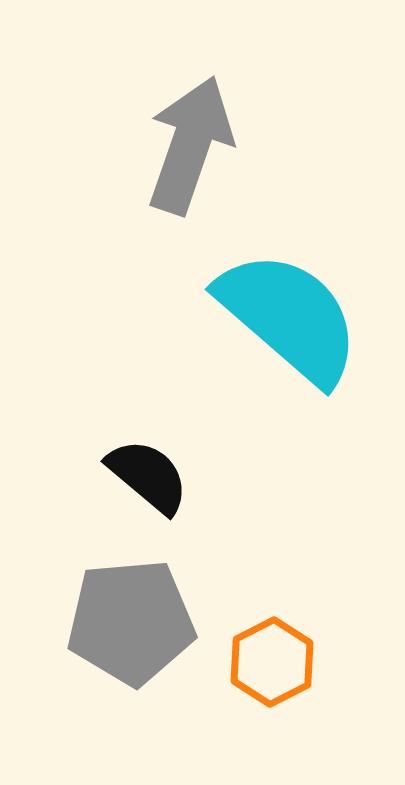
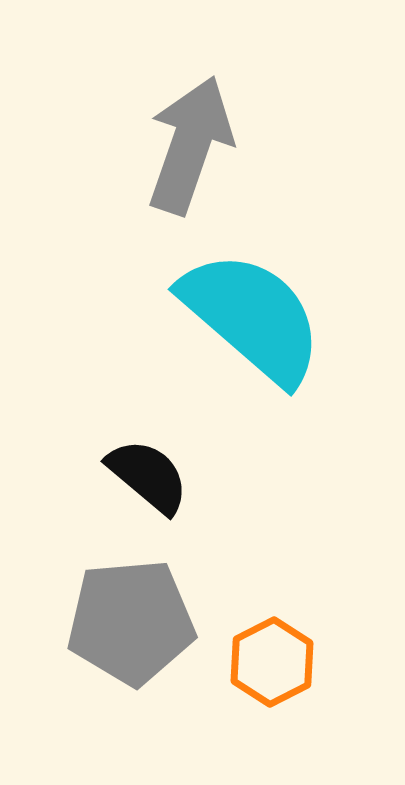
cyan semicircle: moved 37 px left
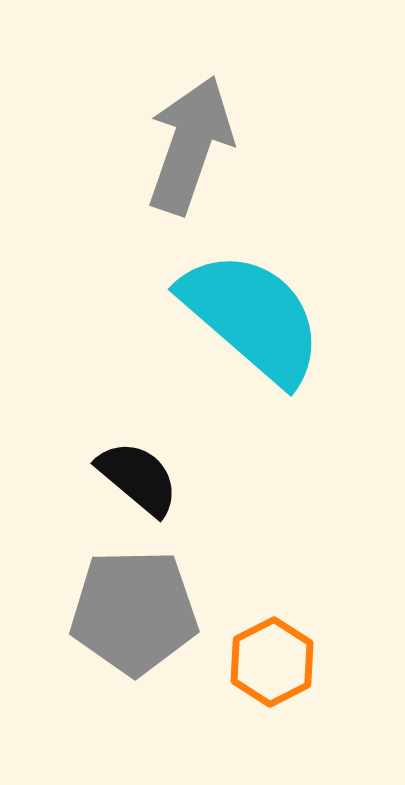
black semicircle: moved 10 px left, 2 px down
gray pentagon: moved 3 px right, 10 px up; rotated 4 degrees clockwise
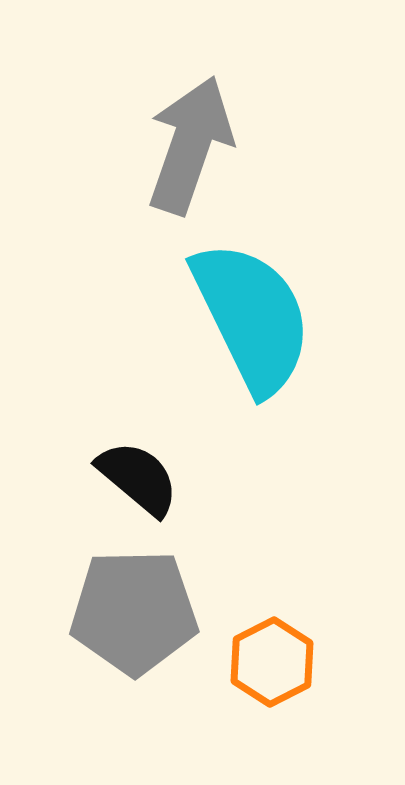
cyan semicircle: rotated 23 degrees clockwise
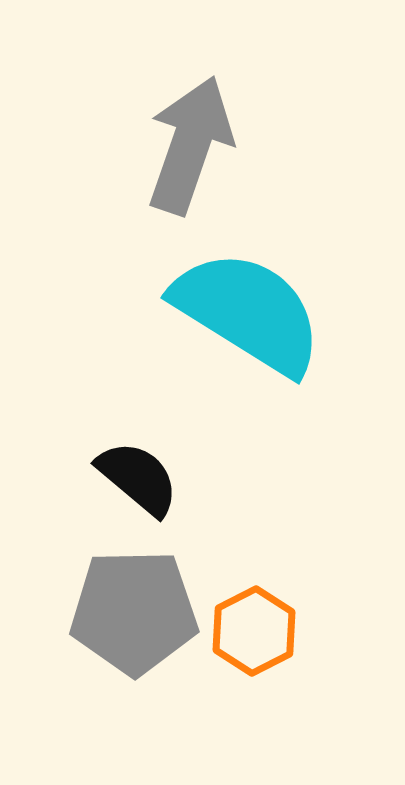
cyan semicircle: moved 4 px left, 5 px up; rotated 32 degrees counterclockwise
orange hexagon: moved 18 px left, 31 px up
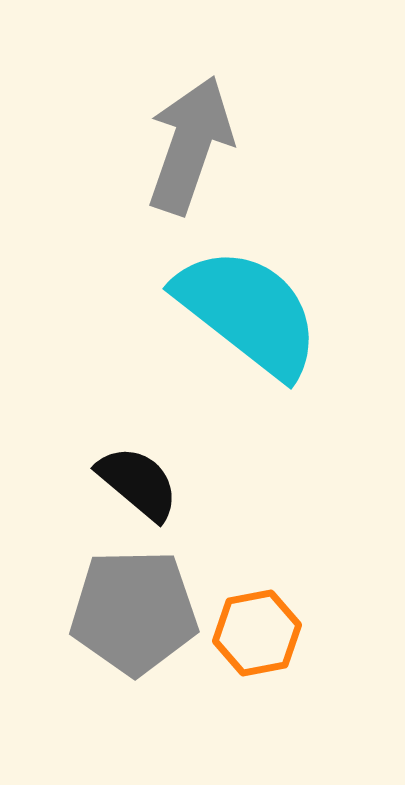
cyan semicircle: rotated 6 degrees clockwise
black semicircle: moved 5 px down
orange hexagon: moved 3 px right, 2 px down; rotated 16 degrees clockwise
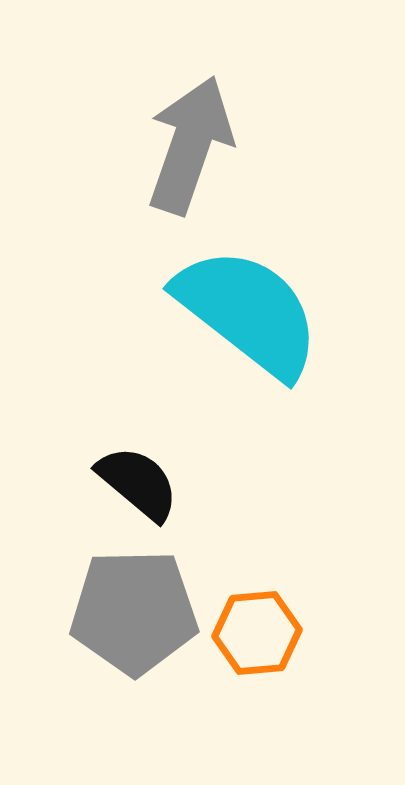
orange hexagon: rotated 6 degrees clockwise
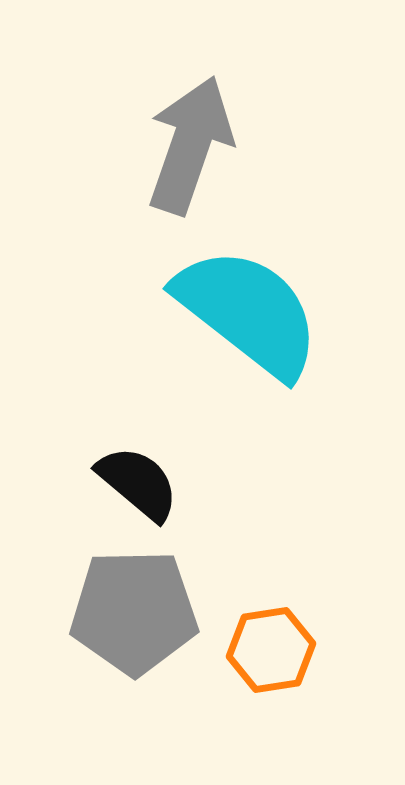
orange hexagon: moved 14 px right, 17 px down; rotated 4 degrees counterclockwise
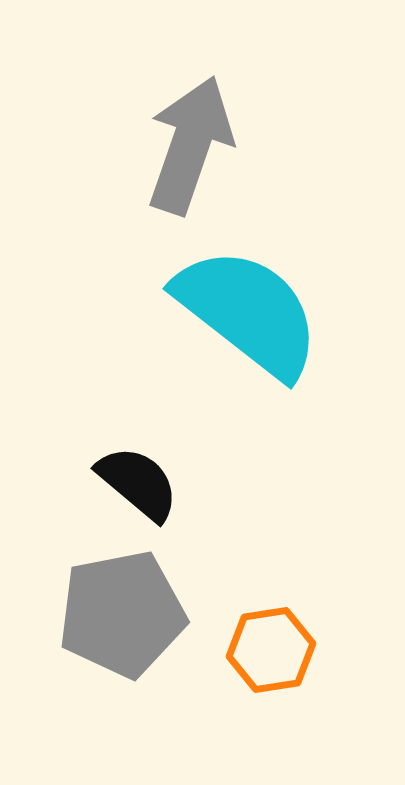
gray pentagon: moved 12 px left, 2 px down; rotated 10 degrees counterclockwise
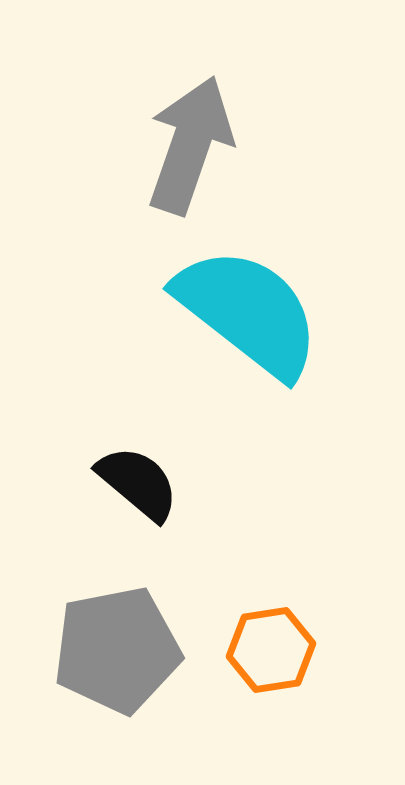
gray pentagon: moved 5 px left, 36 px down
